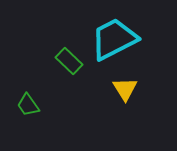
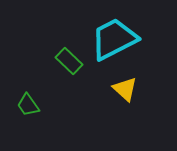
yellow triangle: rotated 16 degrees counterclockwise
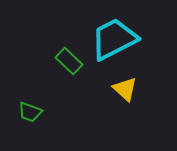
green trapezoid: moved 2 px right, 7 px down; rotated 35 degrees counterclockwise
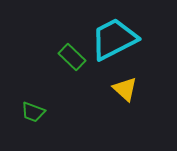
green rectangle: moved 3 px right, 4 px up
green trapezoid: moved 3 px right
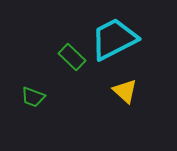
yellow triangle: moved 2 px down
green trapezoid: moved 15 px up
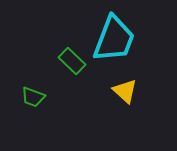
cyan trapezoid: rotated 138 degrees clockwise
green rectangle: moved 4 px down
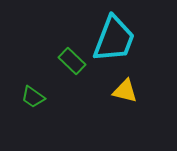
yellow triangle: rotated 28 degrees counterclockwise
green trapezoid: rotated 15 degrees clockwise
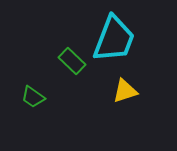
yellow triangle: rotated 32 degrees counterclockwise
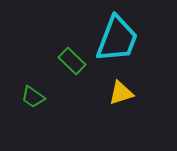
cyan trapezoid: moved 3 px right
yellow triangle: moved 4 px left, 2 px down
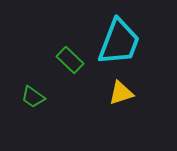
cyan trapezoid: moved 2 px right, 3 px down
green rectangle: moved 2 px left, 1 px up
